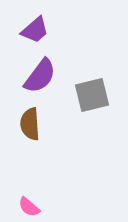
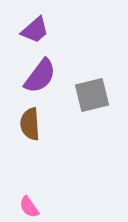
pink semicircle: rotated 15 degrees clockwise
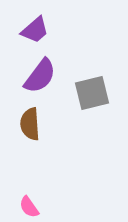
gray square: moved 2 px up
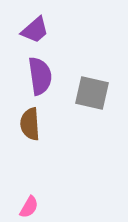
purple semicircle: rotated 45 degrees counterclockwise
gray square: rotated 27 degrees clockwise
pink semicircle: rotated 115 degrees counterclockwise
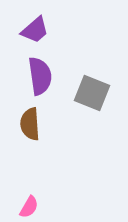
gray square: rotated 9 degrees clockwise
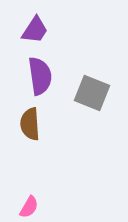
purple trapezoid: rotated 16 degrees counterclockwise
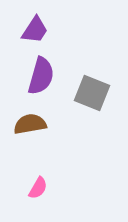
purple semicircle: moved 1 px right; rotated 24 degrees clockwise
brown semicircle: rotated 84 degrees clockwise
pink semicircle: moved 9 px right, 19 px up
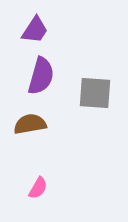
gray square: moved 3 px right; rotated 18 degrees counterclockwise
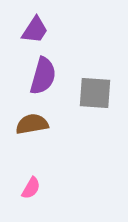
purple semicircle: moved 2 px right
brown semicircle: moved 2 px right
pink semicircle: moved 7 px left
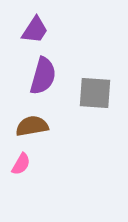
brown semicircle: moved 2 px down
pink semicircle: moved 10 px left, 24 px up
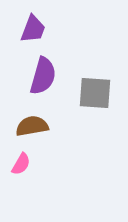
purple trapezoid: moved 2 px left, 1 px up; rotated 12 degrees counterclockwise
